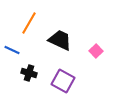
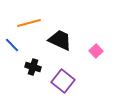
orange line: rotated 45 degrees clockwise
blue line: moved 5 px up; rotated 21 degrees clockwise
black cross: moved 4 px right, 6 px up
purple square: rotated 10 degrees clockwise
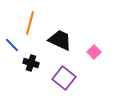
orange line: moved 1 px right; rotated 60 degrees counterclockwise
pink square: moved 2 px left, 1 px down
black cross: moved 2 px left, 4 px up
purple square: moved 1 px right, 3 px up
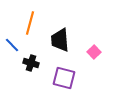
black trapezoid: rotated 120 degrees counterclockwise
purple square: rotated 25 degrees counterclockwise
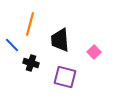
orange line: moved 1 px down
purple square: moved 1 px right, 1 px up
